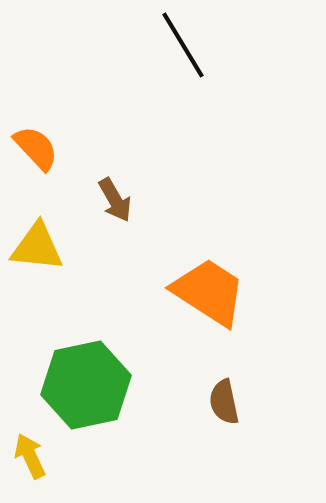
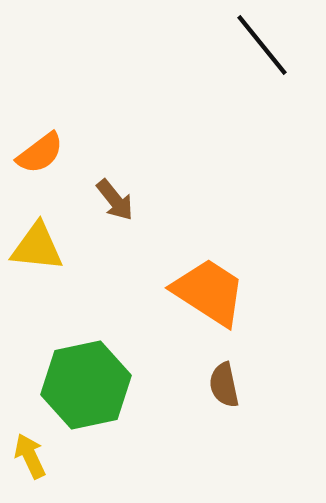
black line: moved 79 px right; rotated 8 degrees counterclockwise
orange semicircle: moved 4 px right, 5 px down; rotated 96 degrees clockwise
brown arrow: rotated 9 degrees counterclockwise
brown semicircle: moved 17 px up
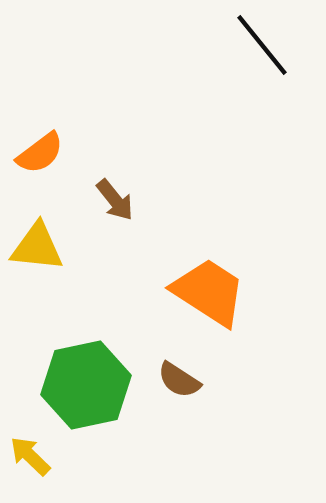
brown semicircle: moved 45 px left, 5 px up; rotated 45 degrees counterclockwise
yellow arrow: rotated 21 degrees counterclockwise
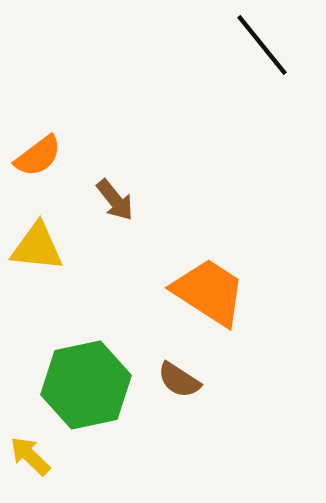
orange semicircle: moved 2 px left, 3 px down
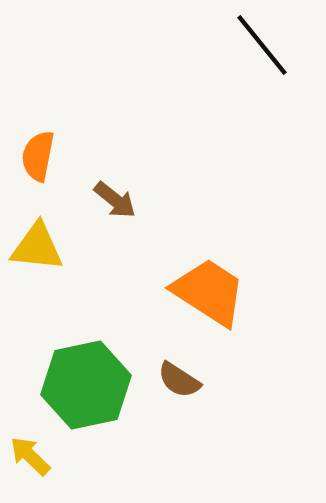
orange semicircle: rotated 138 degrees clockwise
brown arrow: rotated 12 degrees counterclockwise
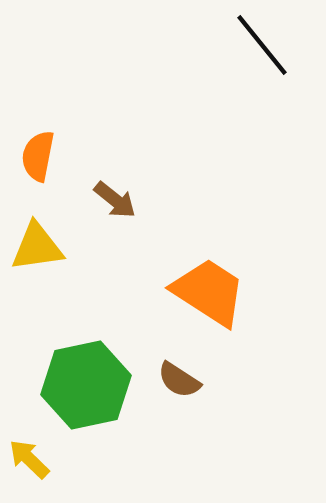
yellow triangle: rotated 14 degrees counterclockwise
yellow arrow: moved 1 px left, 3 px down
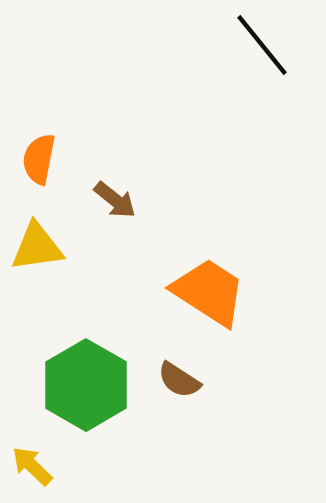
orange semicircle: moved 1 px right, 3 px down
green hexagon: rotated 18 degrees counterclockwise
yellow arrow: moved 3 px right, 7 px down
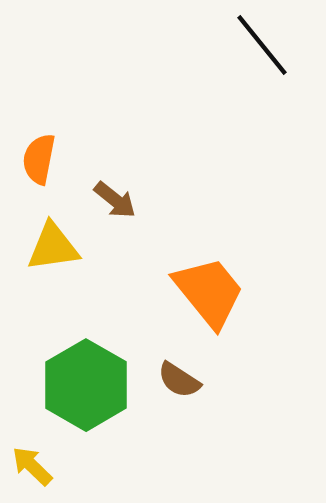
yellow triangle: moved 16 px right
orange trapezoid: rotated 18 degrees clockwise
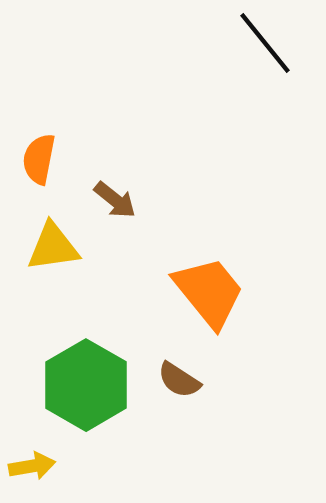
black line: moved 3 px right, 2 px up
yellow arrow: rotated 126 degrees clockwise
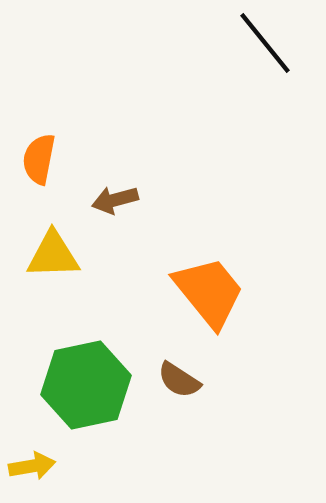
brown arrow: rotated 126 degrees clockwise
yellow triangle: moved 8 px down; rotated 6 degrees clockwise
green hexagon: rotated 18 degrees clockwise
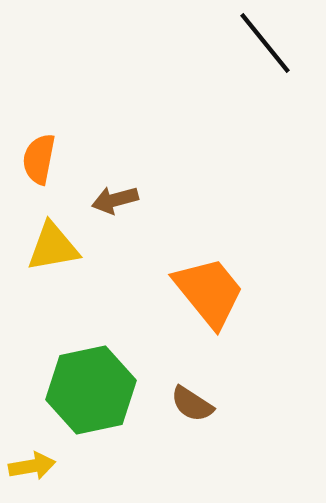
yellow triangle: moved 8 px up; rotated 8 degrees counterclockwise
brown semicircle: moved 13 px right, 24 px down
green hexagon: moved 5 px right, 5 px down
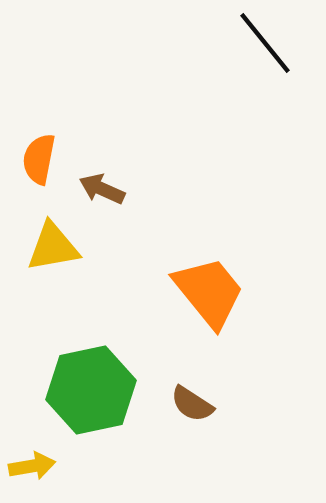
brown arrow: moved 13 px left, 11 px up; rotated 39 degrees clockwise
